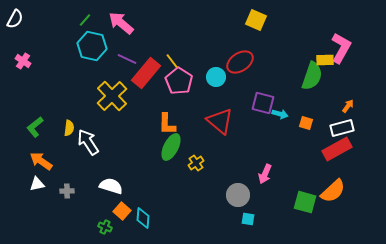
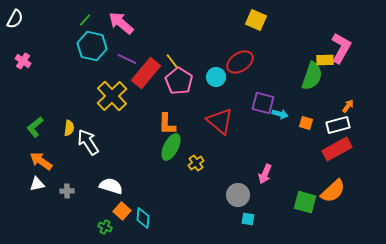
white rectangle at (342, 128): moved 4 px left, 3 px up
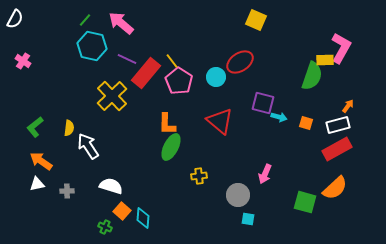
cyan arrow at (280, 114): moved 1 px left, 3 px down
white arrow at (88, 142): moved 4 px down
yellow cross at (196, 163): moved 3 px right, 13 px down; rotated 28 degrees clockwise
orange semicircle at (333, 191): moved 2 px right, 3 px up
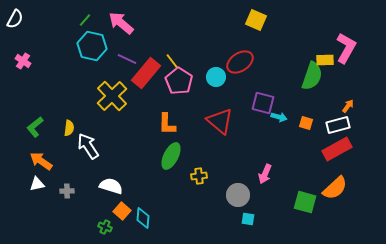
pink L-shape at (341, 48): moved 5 px right
green ellipse at (171, 147): moved 9 px down
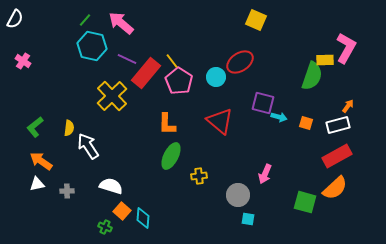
red rectangle at (337, 149): moved 7 px down
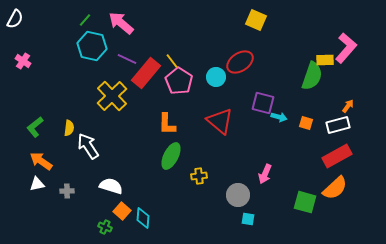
pink L-shape at (346, 48): rotated 12 degrees clockwise
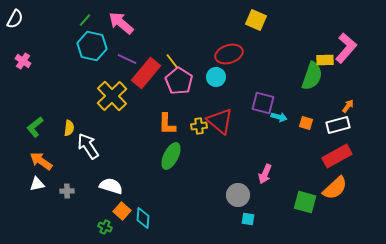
red ellipse at (240, 62): moved 11 px left, 8 px up; rotated 16 degrees clockwise
yellow cross at (199, 176): moved 50 px up
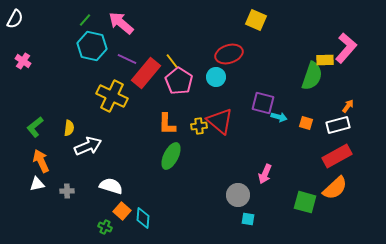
yellow cross at (112, 96): rotated 20 degrees counterclockwise
white arrow at (88, 146): rotated 100 degrees clockwise
orange arrow at (41, 161): rotated 30 degrees clockwise
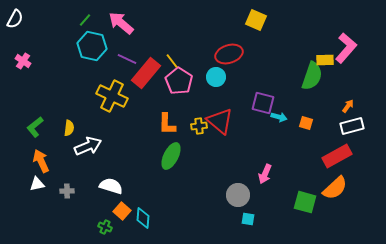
white rectangle at (338, 125): moved 14 px right, 1 px down
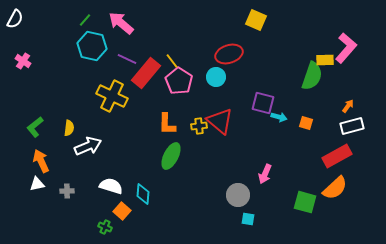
cyan diamond at (143, 218): moved 24 px up
